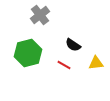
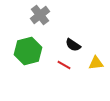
green hexagon: moved 2 px up
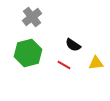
gray cross: moved 8 px left, 2 px down
green hexagon: moved 2 px down
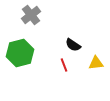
gray cross: moved 1 px left, 2 px up
green hexagon: moved 8 px left
red line: rotated 40 degrees clockwise
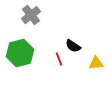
black semicircle: moved 1 px down
red line: moved 5 px left, 6 px up
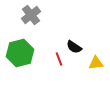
black semicircle: moved 1 px right, 1 px down
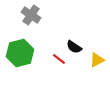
gray cross: rotated 18 degrees counterclockwise
red line: rotated 32 degrees counterclockwise
yellow triangle: moved 1 px right, 3 px up; rotated 21 degrees counterclockwise
